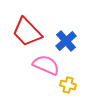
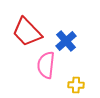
pink semicircle: rotated 108 degrees counterclockwise
yellow cross: moved 8 px right; rotated 14 degrees counterclockwise
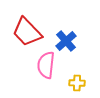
yellow cross: moved 1 px right, 2 px up
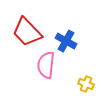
blue cross: rotated 20 degrees counterclockwise
yellow cross: moved 9 px right, 1 px down; rotated 21 degrees clockwise
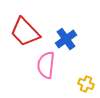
red trapezoid: moved 2 px left
blue cross: moved 2 px up; rotated 25 degrees clockwise
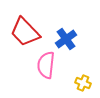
yellow cross: moved 3 px left, 1 px up
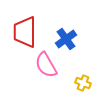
red trapezoid: rotated 44 degrees clockwise
pink semicircle: rotated 36 degrees counterclockwise
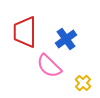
pink semicircle: moved 3 px right, 1 px down; rotated 16 degrees counterclockwise
yellow cross: rotated 21 degrees clockwise
